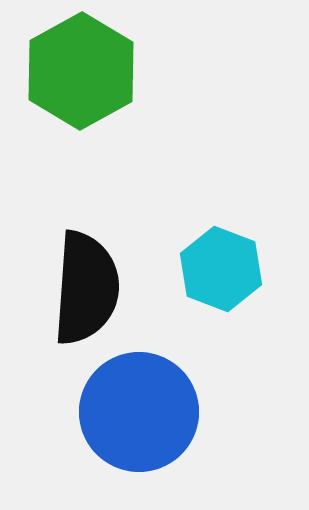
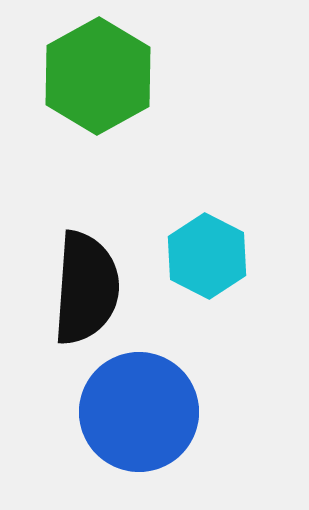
green hexagon: moved 17 px right, 5 px down
cyan hexagon: moved 14 px left, 13 px up; rotated 6 degrees clockwise
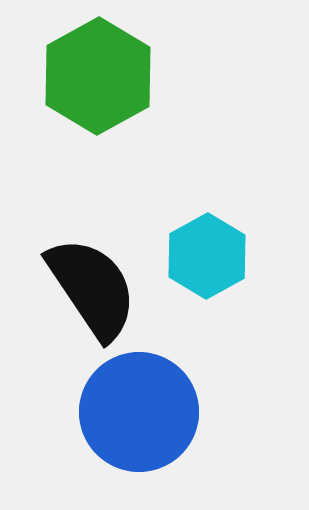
cyan hexagon: rotated 4 degrees clockwise
black semicircle: moved 6 px right; rotated 38 degrees counterclockwise
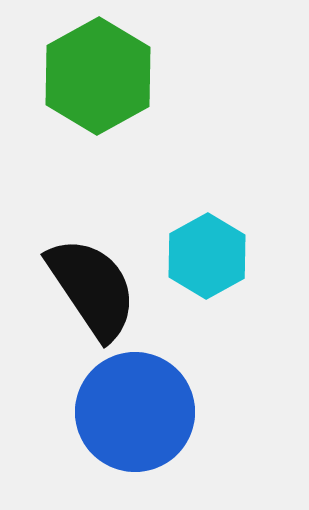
blue circle: moved 4 px left
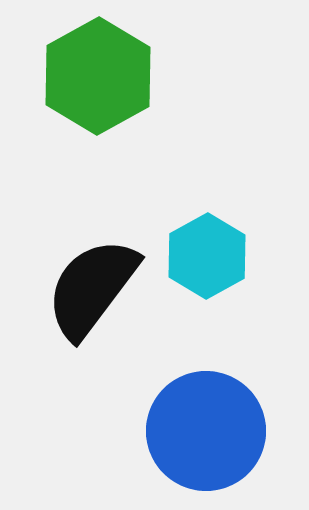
black semicircle: rotated 109 degrees counterclockwise
blue circle: moved 71 px right, 19 px down
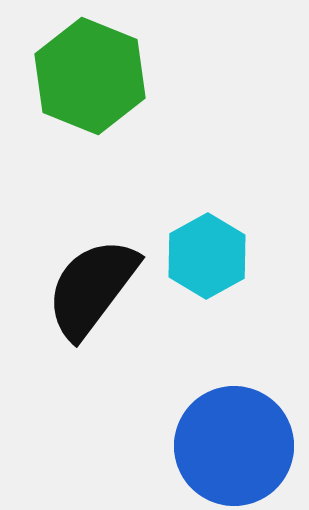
green hexagon: moved 8 px left; rotated 9 degrees counterclockwise
blue circle: moved 28 px right, 15 px down
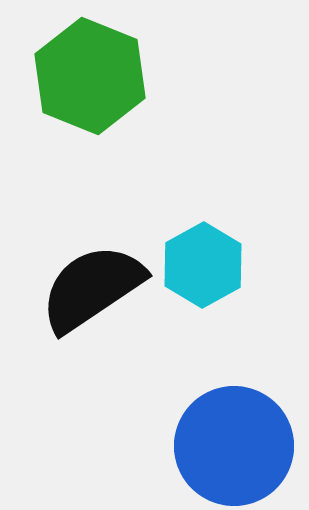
cyan hexagon: moved 4 px left, 9 px down
black semicircle: rotated 19 degrees clockwise
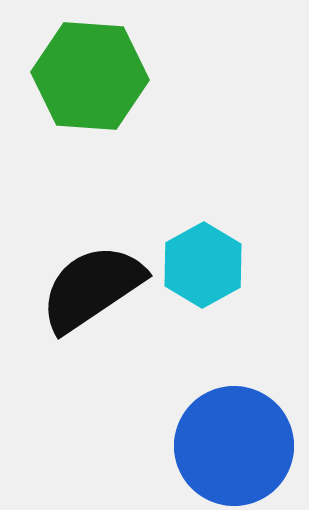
green hexagon: rotated 18 degrees counterclockwise
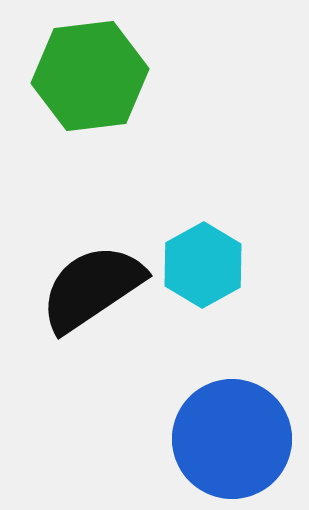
green hexagon: rotated 11 degrees counterclockwise
blue circle: moved 2 px left, 7 px up
